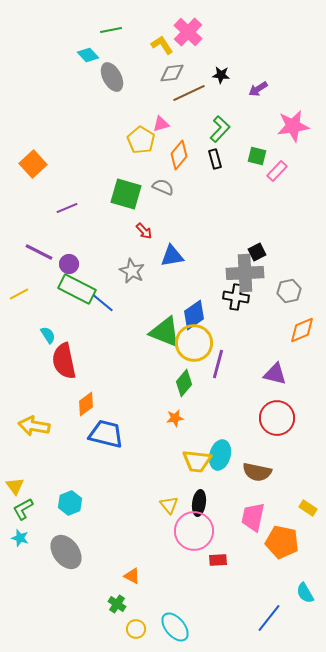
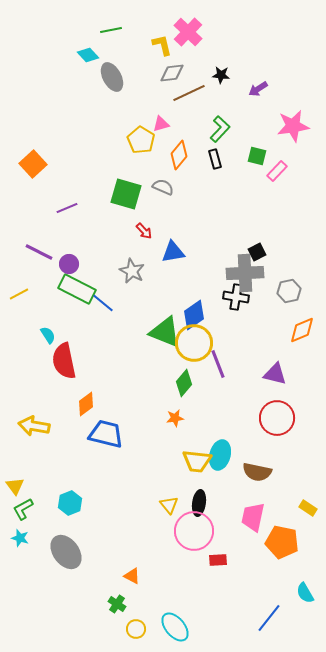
yellow L-shape at (162, 45): rotated 20 degrees clockwise
blue triangle at (172, 256): moved 1 px right, 4 px up
purple line at (218, 364): rotated 36 degrees counterclockwise
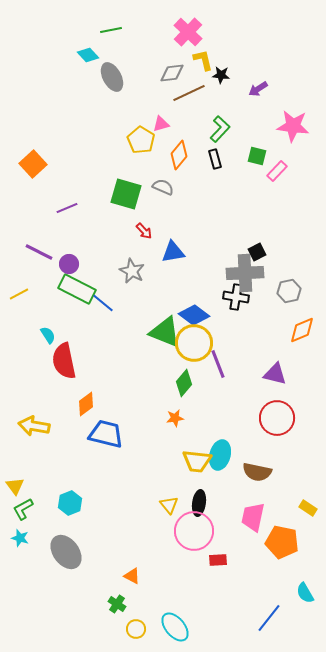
yellow L-shape at (162, 45): moved 41 px right, 15 px down
pink star at (293, 126): rotated 16 degrees clockwise
blue diamond at (194, 315): rotated 72 degrees clockwise
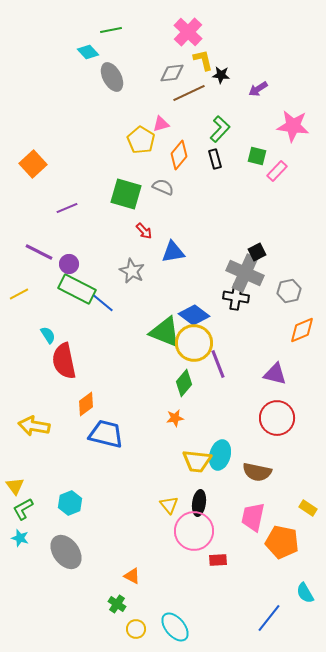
cyan diamond at (88, 55): moved 3 px up
gray cross at (245, 273): rotated 27 degrees clockwise
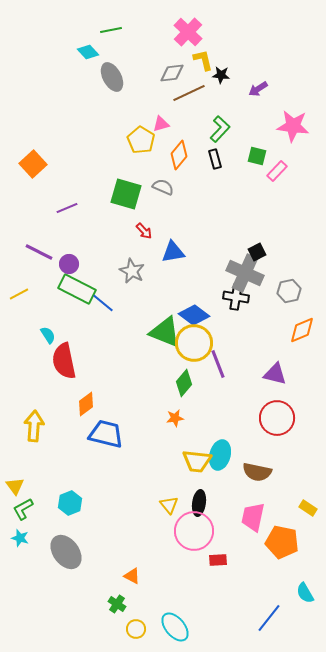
yellow arrow at (34, 426): rotated 84 degrees clockwise
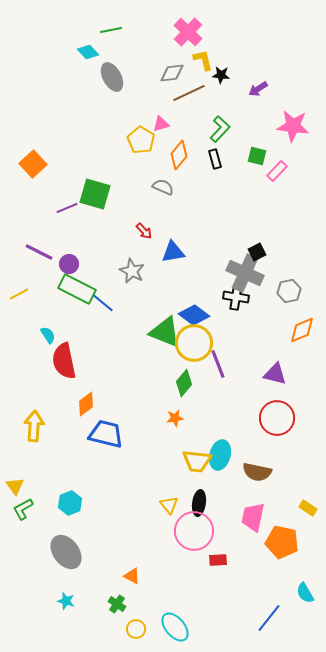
green square at (126, 194): moved 31 px left
cyan star at (20, 538): moved 46 px right, 63 px down
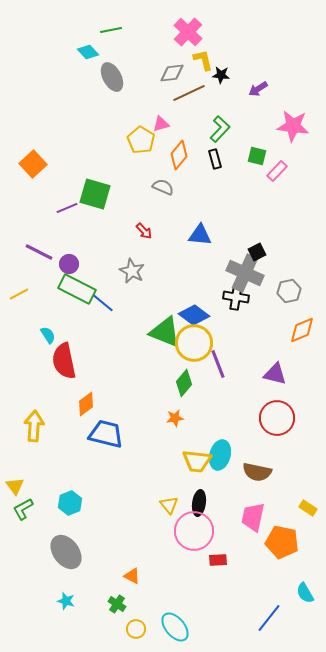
blue triangle at (173, 252): moved 27 px right, 17 px up; rotated 15 degrees clockwise
